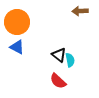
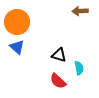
blue triangle: rotated 14 degrees clockwise
black triangle: rotated 21 degrees counterclockwise
cyan semicircle: moved 9 px right, 8 px down
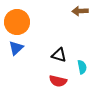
blue triangle: moved 1 px left, 1 px down; rotated 35 degrees clockwise
cyan semicircle: moved 3 px right, 1 px up
red semicircle: rotated 30 degrees counterclockwise
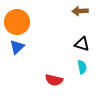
blue triangle: moved 1 px right, 1 px up
black triangle: moved 23 px right, 11 px up
red semicircle: moved 4 px left, 1 px up
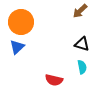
brown arrow: rotated 42 degrees counterclockwise
orange circle: moved 4 px right
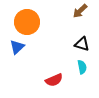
orange circle: moved 6 px right
red semicircle: rotated 36 degrees counterclockwise
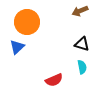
brown arrow: rotated 21 degrees clockwise
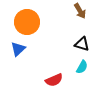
brown arrow: rotated 98 degrees counterclockwise
blue triangle: moved 1 px right, 2 px down
cyan semicircle: rotated 40 degrees clockwise
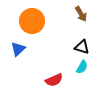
brown arrow: moved 1 px right, 3 px down
orange circle: moved 5 px right, 1 px up
black triangle: moved 3 px down
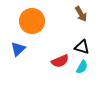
red semicircle: moved 6 px right, 19 px up
